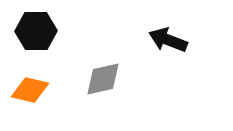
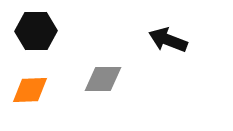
gray diamond: rotated 12 degrees clockwise
orange diamond: rotated 15 degrees counterclockwise
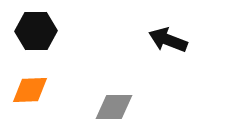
gray diamond: moved 11 px right, 28 px down
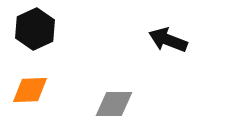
black hexagon: moved 1 px left, 2 px up; rotated 24 degrees counterclockwise
gray diamond: moved 3 px up
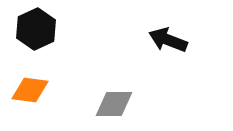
black hexagon: moved 1 px right
orange diamond: rotated 9 degrees clockwise
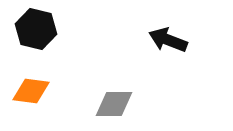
black hexagon: rotated 21 degrees counterclockwise
orange diamond: moved 1 px right, 1 px down
